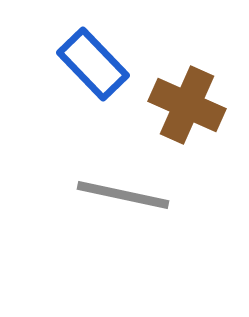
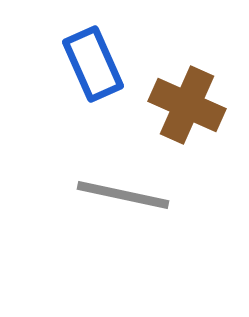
blue rectangle: rotated 20 degrees clockwise
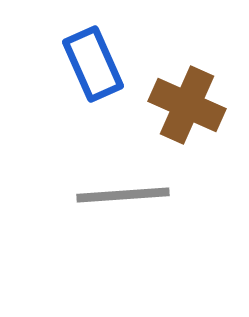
gray line: rotated 16 degrees counterclockwise
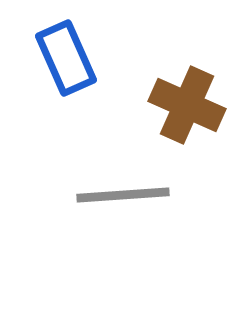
blue rectangle: moved 27 px left, 6 px up
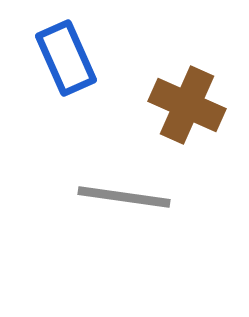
gray line: moved 1 px right, 2 px down; rotated 12 degrees clockwise
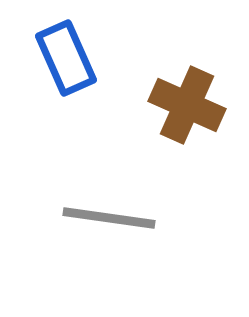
gray line: moved 15 px left, 21 px down
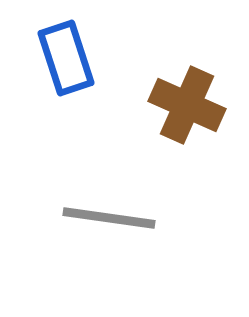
blue rectangle: rotated 6 degrees clockwise
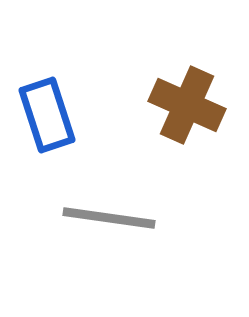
blue rectangle: moved 19 px left, 57 px down
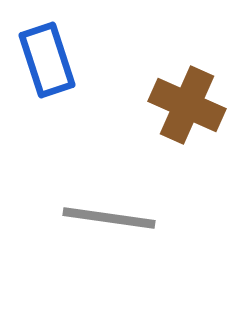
blue rectangle: moved 55 px up
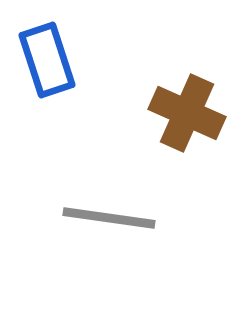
brown cross: moved 8 px down
